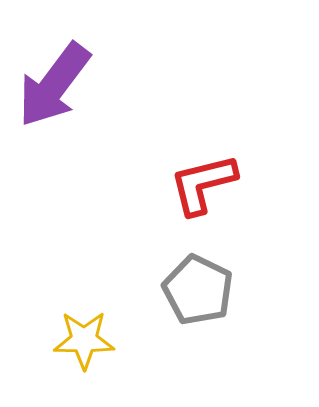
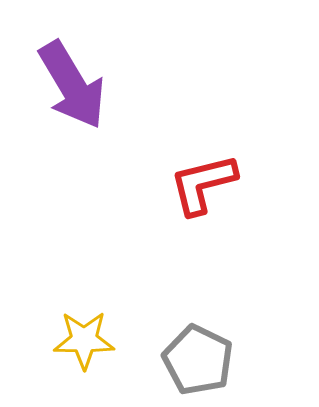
purple arrow: moved 18 px right; rotated 68 degrees counterclockwise
gray pentagon: moved 70 px down
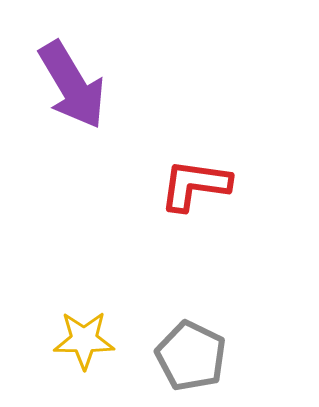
red L-shape: moved 8 px left, 1 px down; rotated 22 degrees clockwise
gray pentagon: moved 7 px left, 4 px up
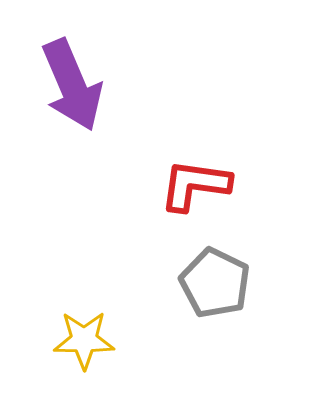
purple arrow: rotated 8 degrees clockwise
gray pentagon: moved 24 px right, 73 px up
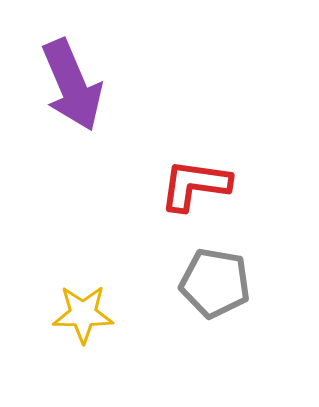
gray pentagon: rotated 16 degrees counterclockwise
yellow star: moved 1 px left, 26 px up
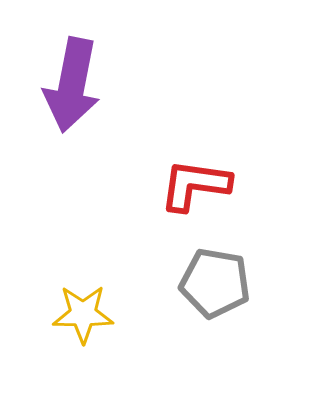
purple arrow: rotated 34 degrees clockwise
